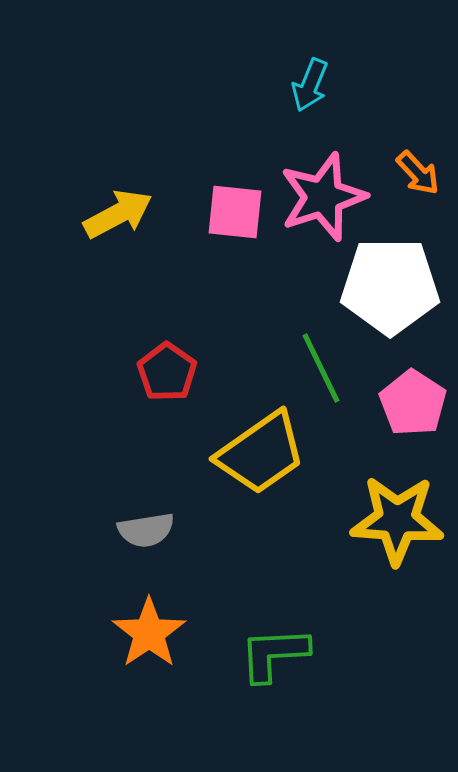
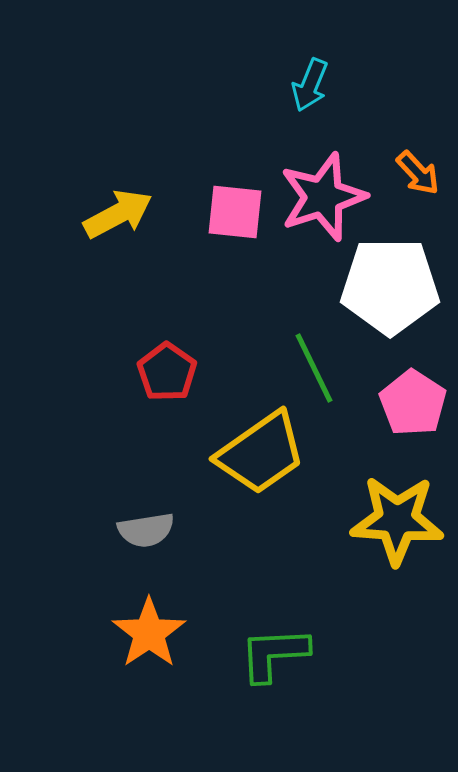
green line: moved 7 px left
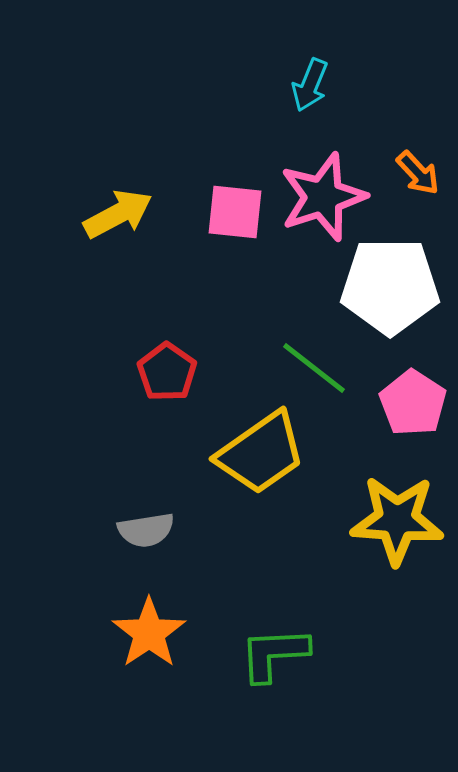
green line: rotated 26 degrees counterclockwise
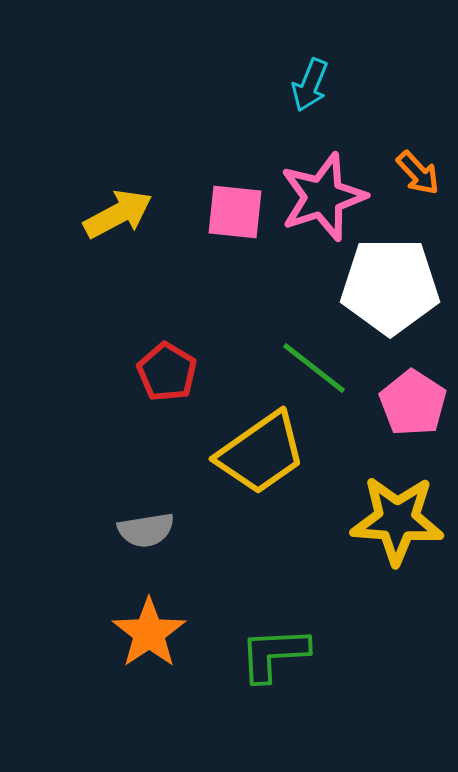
red pentagon: rotated 4 degrees counterclockwise
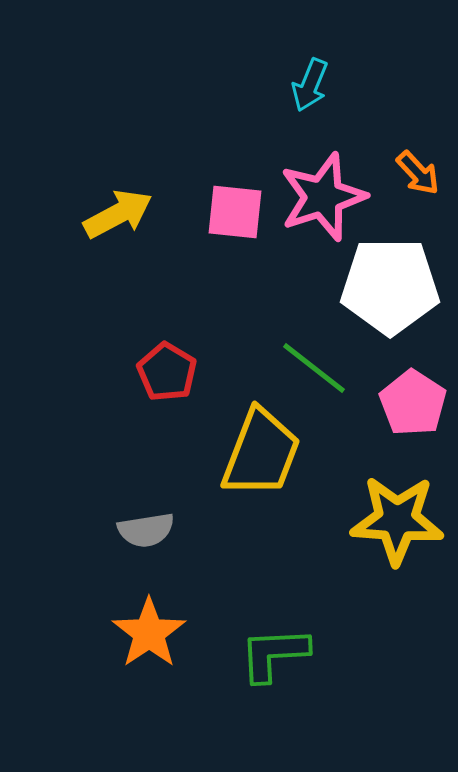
yellow trapezoid: rotated 34 degrees counterclockwise
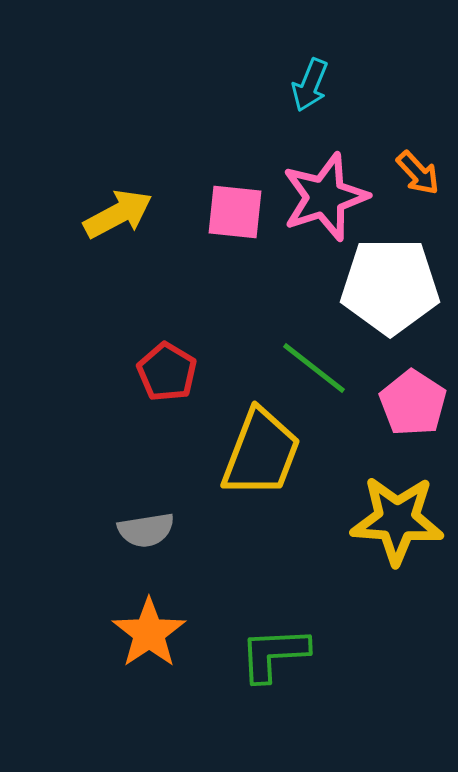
pink star: moved 2 px right
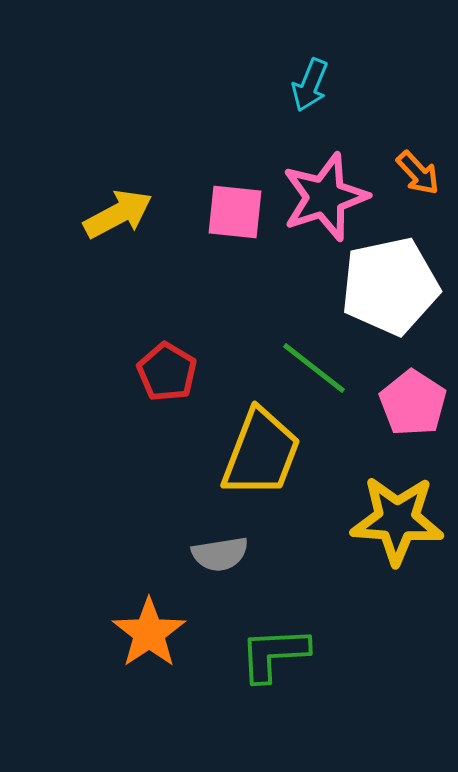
white pentagon: rotated 12 degrees counterclockwise
gray semicircle: moved 74 px right, 24 px down
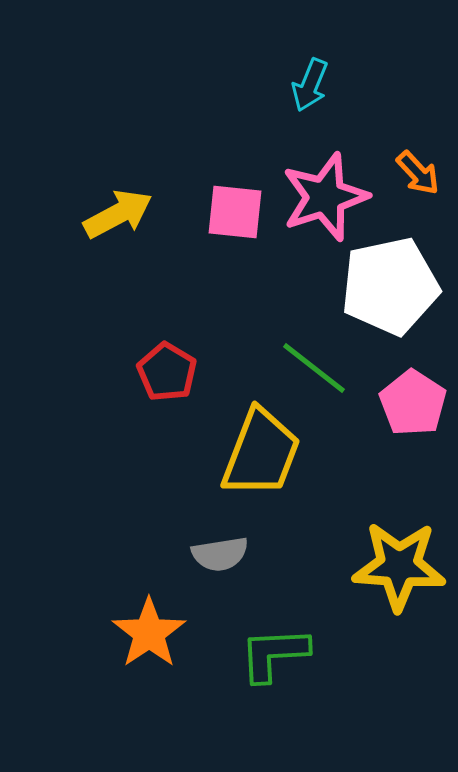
yellow star: moved 2 px right, 46 px down
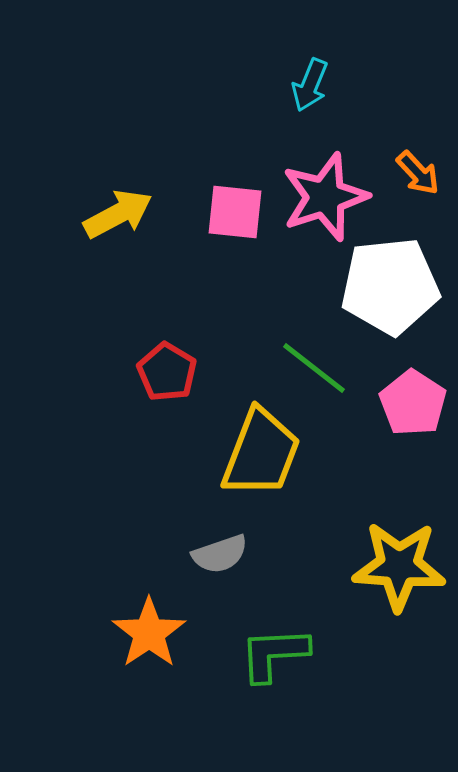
white pentagon: rotated 6 degrees clockwise
gray semicircle: rotated 10 degrees counterclockwise
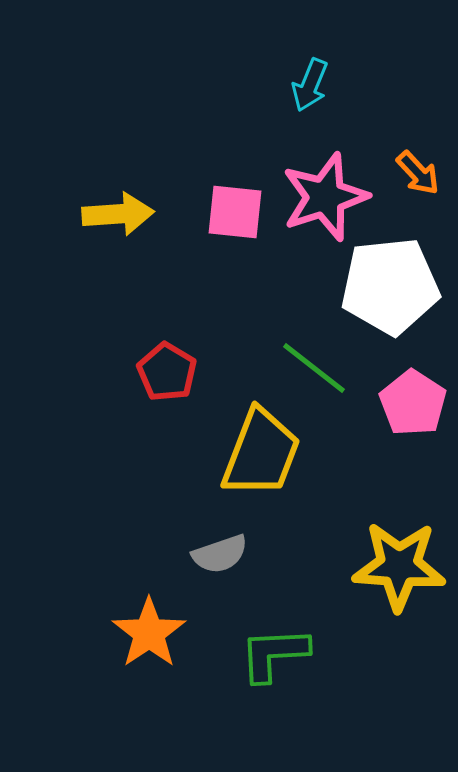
yellow arrow: rotated 24 degrees clockwise
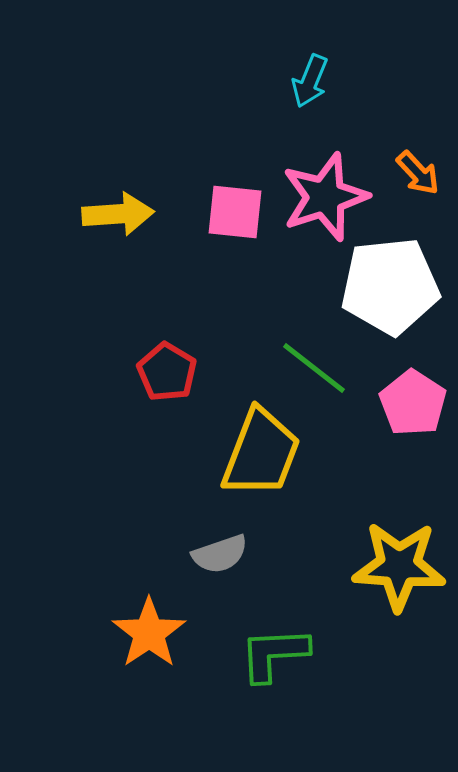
cyan arrow: moved 4 px up
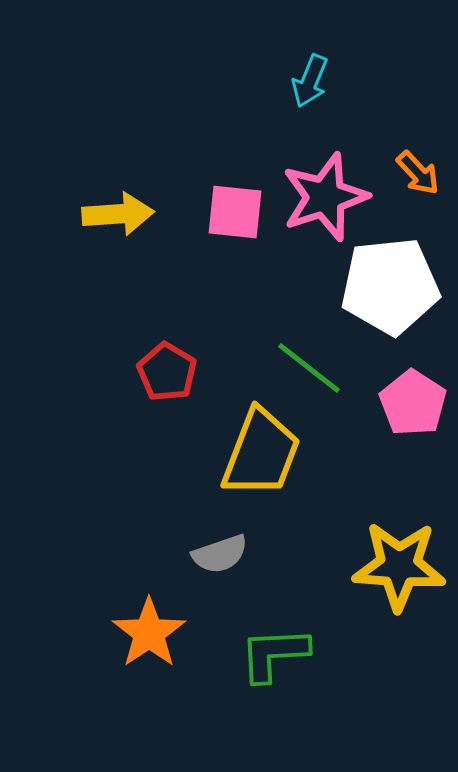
green line: moved 5 px left
